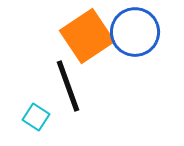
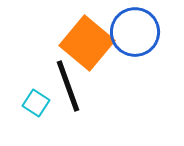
orange square: moved 7 px down; rotated 16 degrees counterclockwise
cyan square: moved 14 px up
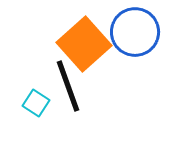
orange square: moved 3 px left, 1 px down; rotated 8 degrees clockwise
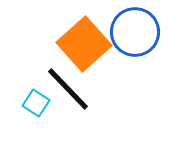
black line: moved 3 px down; rotated 24 degrees counterclockwise
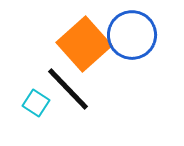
blue circle: moved 3 px left, 3 px down
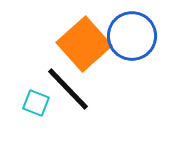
blue circle: moved 1 px down
cyan square: rotated 12 degrees counterclockwise
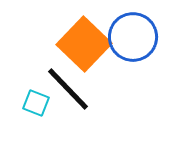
blue circle: moved 1 px right, 1 px down
orange square: rotated 4 degrees counterclockwise
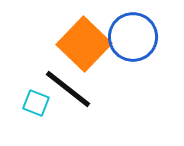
black line: rotated 8 degrees counterclockwise
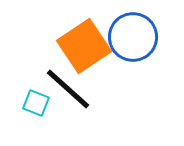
orange square: moved 2 px down; rotated 12 degrees clockwise
black line: rotated 4 degrees clockwise
